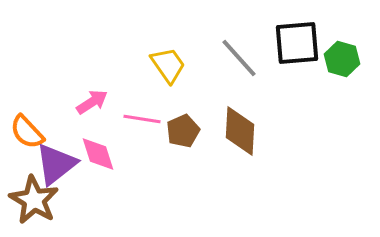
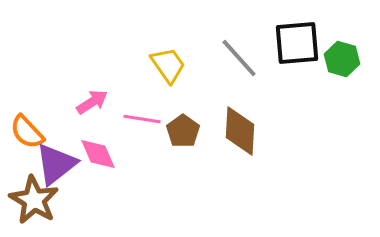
brown pentagon: rotated 12 degrees counterclockwise
pink diamond: rotated 6 degrees counterclockwise
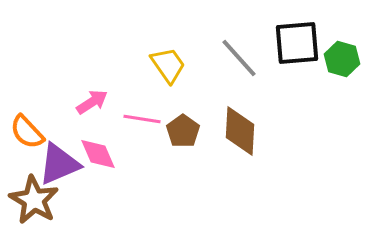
purple triangle: moved 3 px right; rotated 15 degrees clockwise
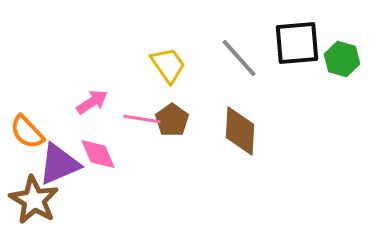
brown pentagon: moved 11 px left, 11 px up
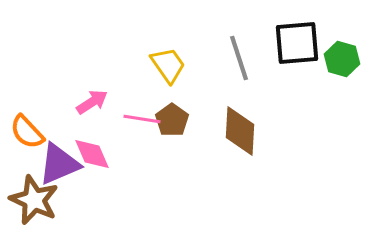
gray line: rotated 24 degrees clockwise
pink diamond: moved 6 px left
brown star: rotated 6 degrees counterclockwise
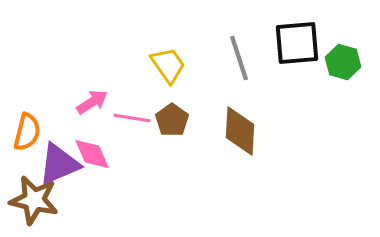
green hexagon: moved 1 px right, 3 px down
pink line: moved 10 px left, 1 px up
orange semicircle: rotated 123 degrees counterclockwise
brown star: rotated 12 degrees counterclockwise
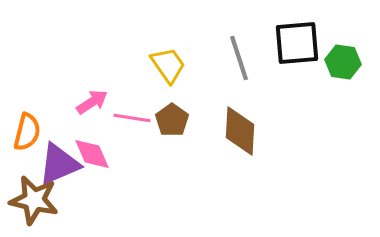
green hexagon: rotated 8 degrees counterclockwise
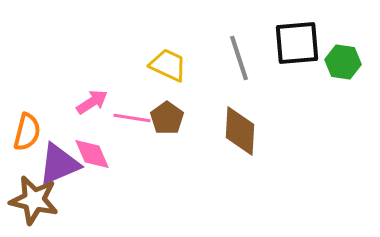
yellow trapezoid: rotated 30 degrees counterclockwise
brown pentagon: moved 5 px left, 2 px up
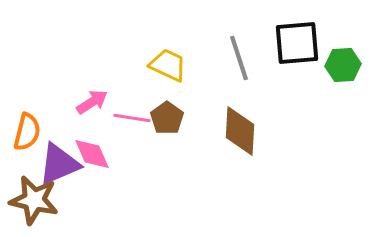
green hexagon: moved 3 px down; rotated 12 degrees counterclockwise
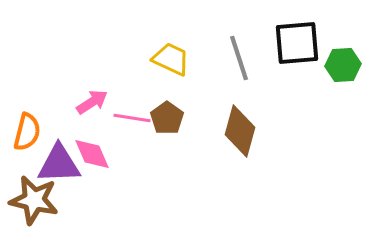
yellow trapezoid: moved 3 px right, 6 px up
brown diamond: rotated 12 degrees clockwise
purple triangle: rotated 21 degrees clockwise
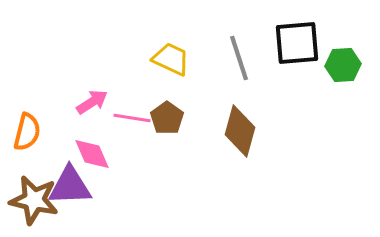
purple triangle: moved 11 px right, 22 px down
